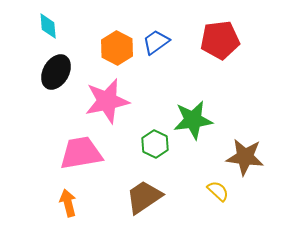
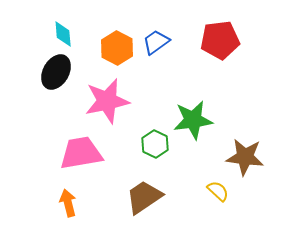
cyan diamond: moved 15 px right, 8 px down
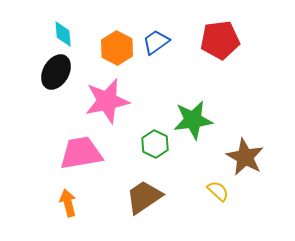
brown star: rotated 21 degrees clockwise
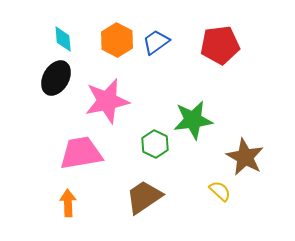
cyan diamond: moved 5 px down
red pentagon: moved 5 px down
orange hexagon: moved 8 px up
black ellipse: moved 6 px down
yellow semicircle: moved 2 px right
orange arrow: rotated 12 degrees clockwise
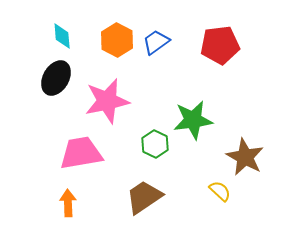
cyan diamond: moved 1 px left, 3 px up
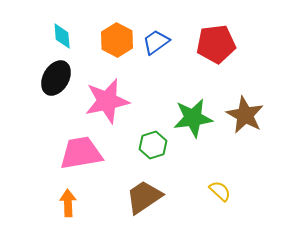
red pentagon: moved 4 px left, 1 px up
green star: moved 2 px up
green hexagon: moved 2 px left, 1 px down; rotated 16 degrees clockwise
brown star: moved 42 px up
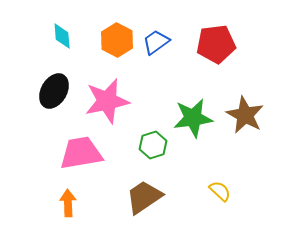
black ellipse: moved 2 px left, 13 px down
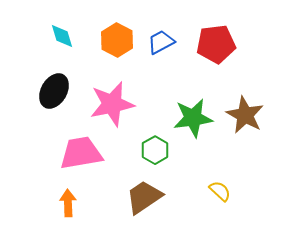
cyan diamond: rotated 12 degrees counterclockwise
blue trapezoid: moved 5 px right; rotated 8 degrees clockwise
pink star: moved 5 px right, 3 px down
green hexagon: moved 2 px right, 5 px down; rotated 12 degrees counterclockwise
